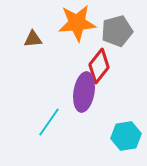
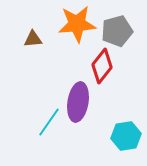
orange star: moved 1 px down
red diamond: moved 3 px right
purple ellipse: moved 6 px left, 10 px down
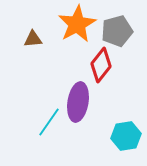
orange star: rotated 24 degrees counterclockwise
red diamond: moved 1 px left, 1 px up
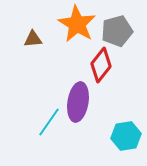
orange star: rotated 12 degrees counterclockwise
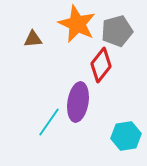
orange star: rotated 6 degrees counterclockwise
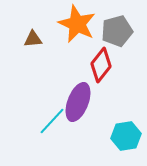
purple ellipse: rotated 12 degrees clockwise
cyan line: moved 3 px right, 1 px up; rotated 8 degrees clockwise
